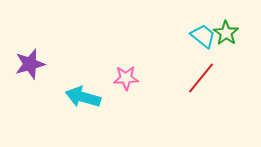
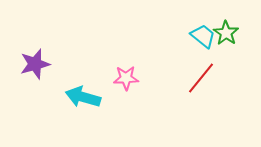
purple star: moved 5 px right
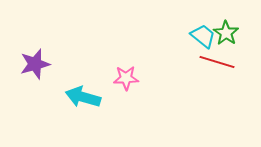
red line: moved 16 px right, 16 px up; rotated 68 degrees clockwise
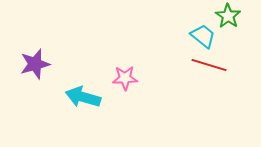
green star: moved 2 px right, 17 px up
red line: moved 8 px left, 3 px down
pink star: moved 1 px left
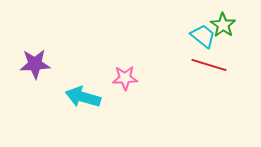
green star: moved 5 px left, 9 px down
purple star: rotated 12 degrees clockwise
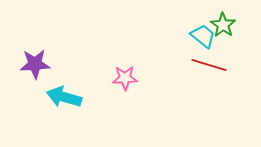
cyan arrow: moved 19 px left
